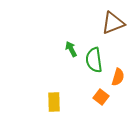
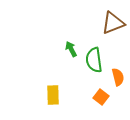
orange semicircle: rotated 30 degrees counterclockwise
yellow rectangle: moved 1 px left, 7 px up
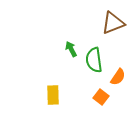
orange semicircle: rotated 48 degrees clockwise
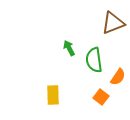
green arrow: moved 2 px left, 1 px up
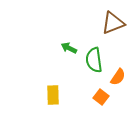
green arrow: rotated 35 degrees counterclockwise
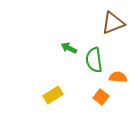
orange semicircle: rotated 120 degrees counterclockwise
yellow rectangle: rotated 60 degrees clockwise
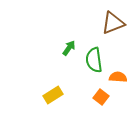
green arrow: rotated 98 degrees clockwise
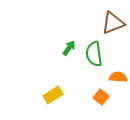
green semicircle: moved 6 px up
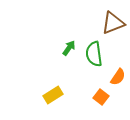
orange semicircle: rotated 120 degrees clockwise
